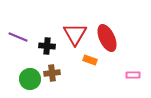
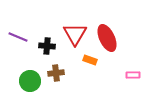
brown cross: moved 4 px right
green circle: moved 2 px down
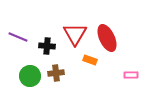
pink rectangle: moved 2 px left
green circle: moved 5 px up
